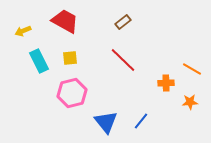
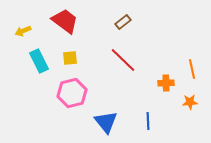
red trapezoid: rotated 8 degrees clockwise
orange line: rotated 48 degrees clockwise
blue line: moved 7 px right; rotated 42 degrees counterclockwise
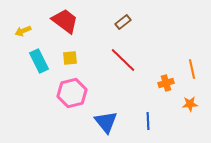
orange cross: rotated 14 degrees counterclockwise
orange star: moved 2 px down
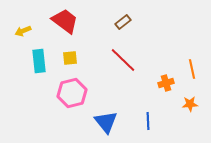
cyan rectangle: rotated 20 degrees clockwise
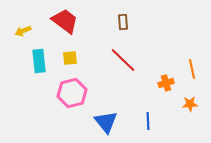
brown rectangle: rotated 56 degrees counterclockwise
